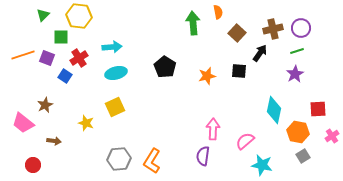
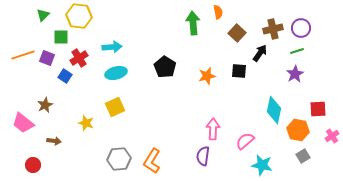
orange hexagon: moved 2 px up
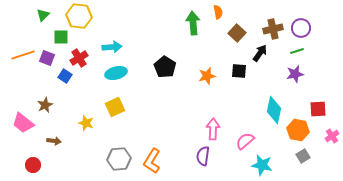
purple star: rotated 18 degrees clockwise
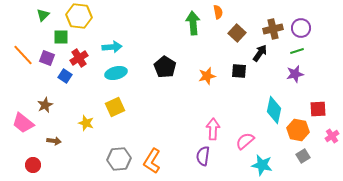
orange line: rotated 65 degrees clockwise
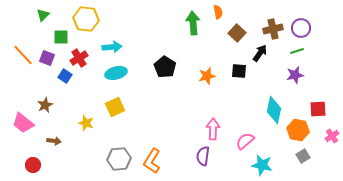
yellow hexagon: moved 7 px right, 3 px down
purple star: moved 1 px down
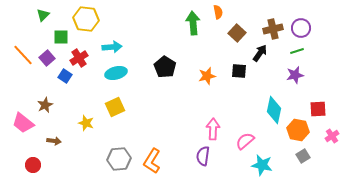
purple square: rotated 28 degrees clockwise
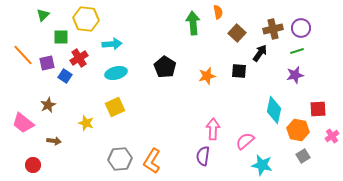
cyan arrow: moved 3 px up
purple square: moved 5 px down; rotated 28 degrees clockwise
brown star: moved 3 px right
gray hexagon: moved 1 px right
